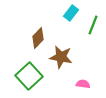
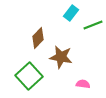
green line: rotated 48 degrees clockwise
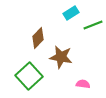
cyan rectangle: rotated 21 degrees clockwise
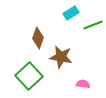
brown diamond: rotated 25 degrees counterclockwise
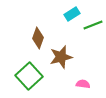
cyan rectangle: moved 1 px right, 1 px down
brown star: rotated 25 degrees counterclockwise
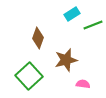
brown star: moved 5 px right, 3 px down
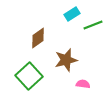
brown diamond: rotated 35 degrees clockwise
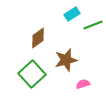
green square: moved 3 px right, 2 px up
pink semicircle: rotated 24 degrees counterclockwise
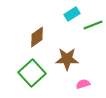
brown diamond: moved 1 px left, 1 px up
brown star: moved 1 px right, 1 px up; rotated 15 degrees clockwise
green square: moved 1 px up
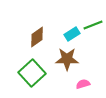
cyan rectangle: moved 20 px down
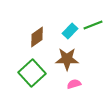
cyan rectangle: moved 2 px left, 3 px up; rotated 14 degrees counterclockwise
pink semicircle: moved 9 px left
